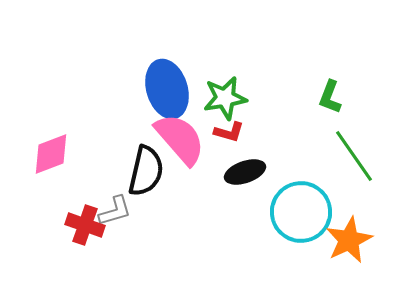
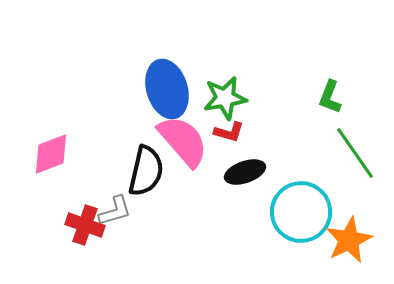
pink semicircle: moved 3 px right, 2 px down
green line: moved 1 px right, 3 px up
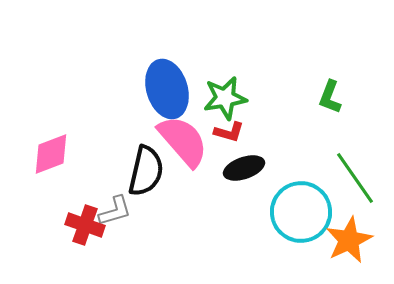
green line: moved 25 px down
black ellipse: moved 1 px left, 4 px up
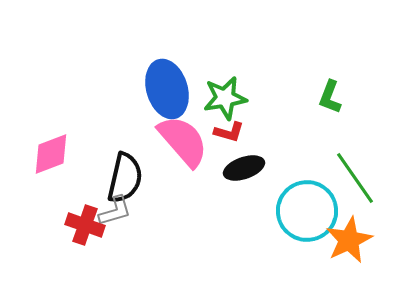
black semicircle: moved 21 px left, 7 px down
cyan circle: moved 6 px right, 1 px up
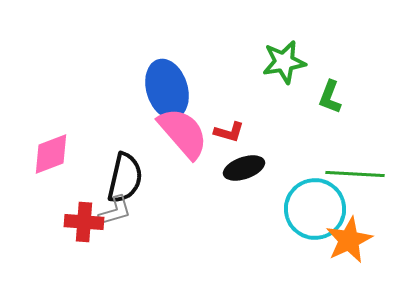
green star: moved 59 px right, 36 px up
pink semicircle: moved 8 px up
green line: moved 4 px up; rotated 52 degrees counterclockwise
cyan circle: moved 8 px right, 2 px up
red cross: moved 1 px left, 3 px up; rotated 15 degrees counterclockwise
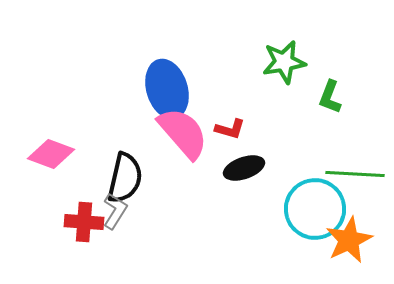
red L-shape: moved 1 px right, 3 px up
pink diamond: rotated 42 degrees clockwise
gray L-shape: rotated 42 degrees counterclockwise
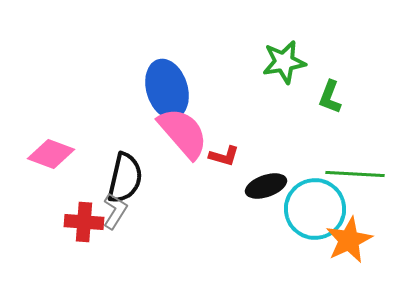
red L-shape: moved 6 px left, 27 px down
black ellipse: moved 22 px right, 18 px down
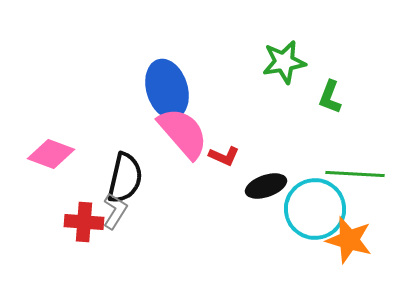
red L-shape: rotated 8 degrees clockwise
orange star: rotated 30 degrees counterclockwise
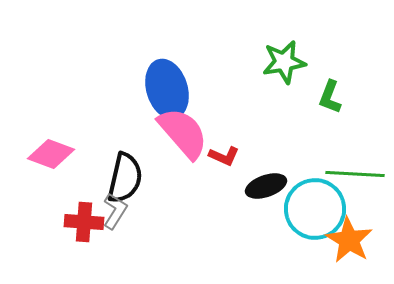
orange star: rotated 15 degrees clockwise
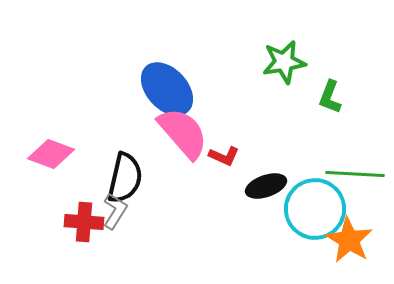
blue ellipse: rotated 26 degrees counterclockwise
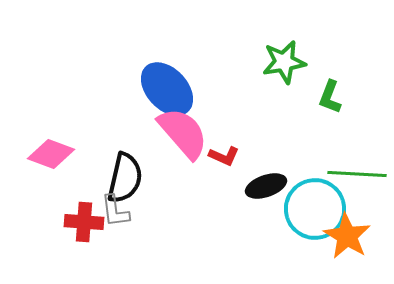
green line: moved 2 px right
gray L-shape: rotated 141 degrees clockwise
orange star: moved 2 px left, 4 px up
